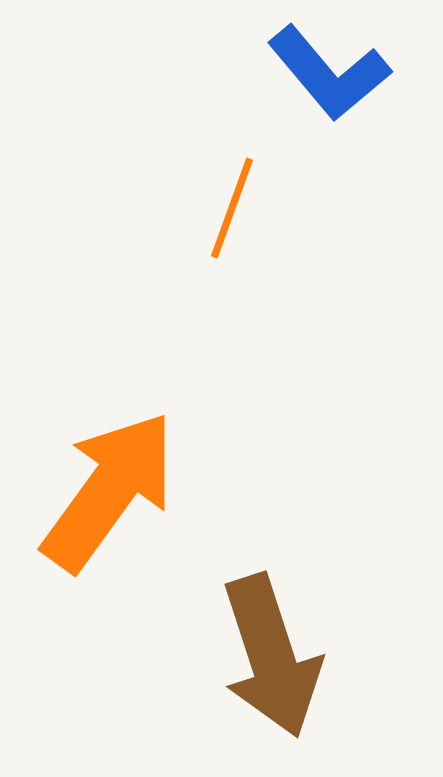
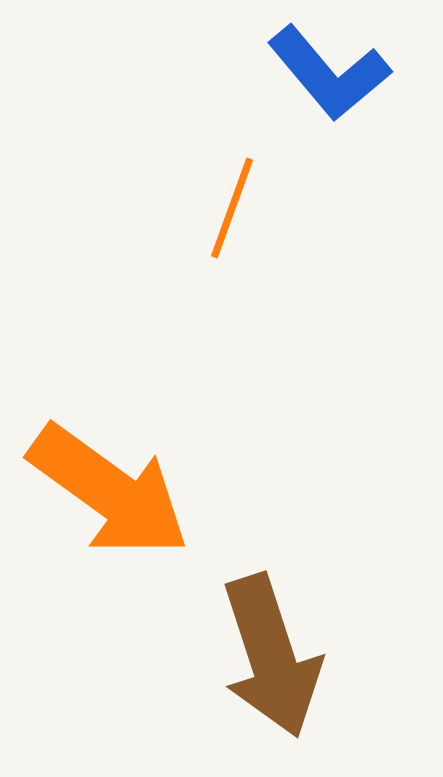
orange arrow: rotated 90 degrees clockwise
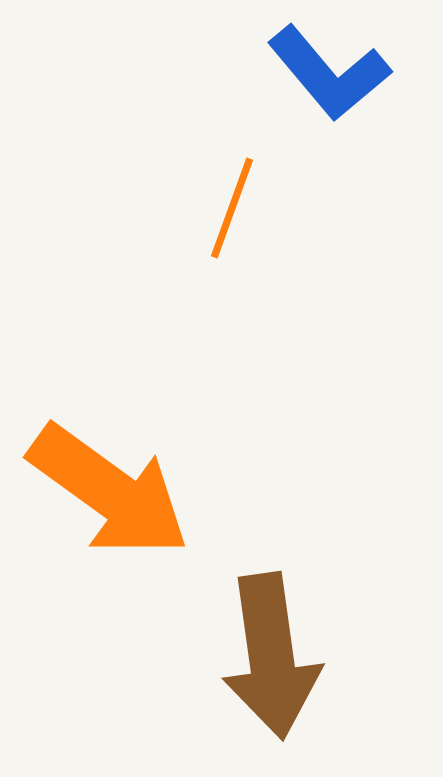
brown arrow: rotated 10 degrees clockwise
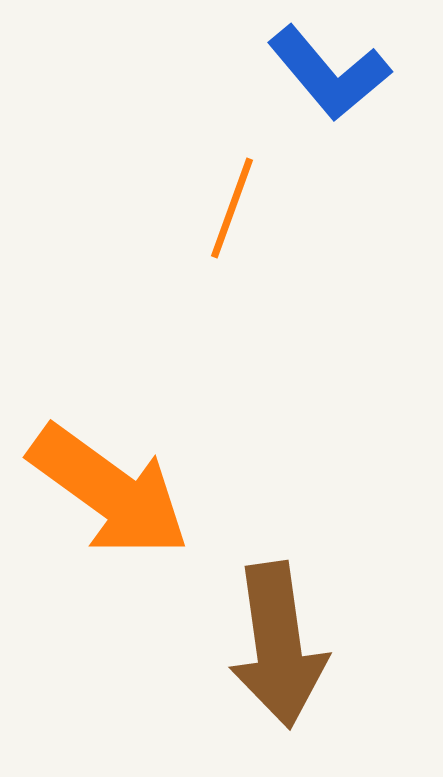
brown arrow: moved 7 px right, 11 px up
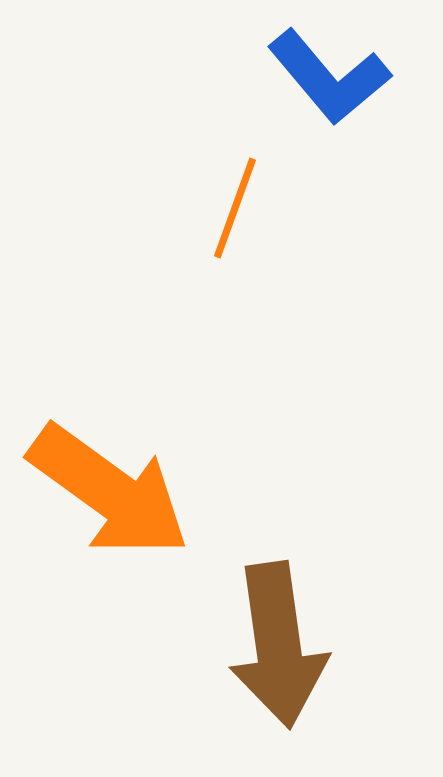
blue L-shape: moved 4 px down
orange line: moved 3 px right
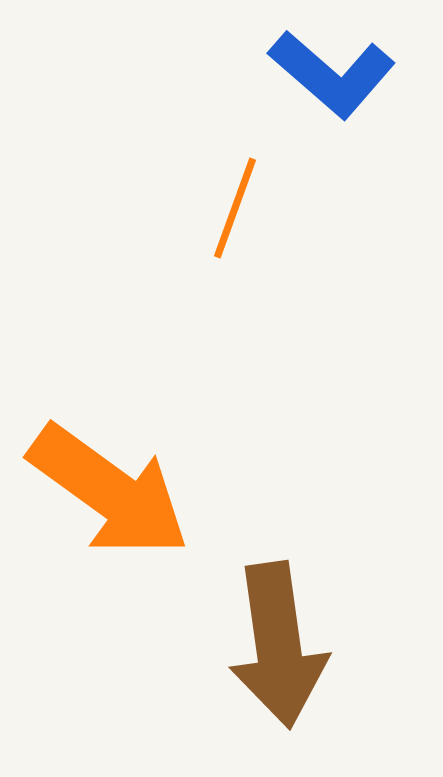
blue L-shape: moved 3 px right, 3 px up; rotated 9 degrees counterclockwise
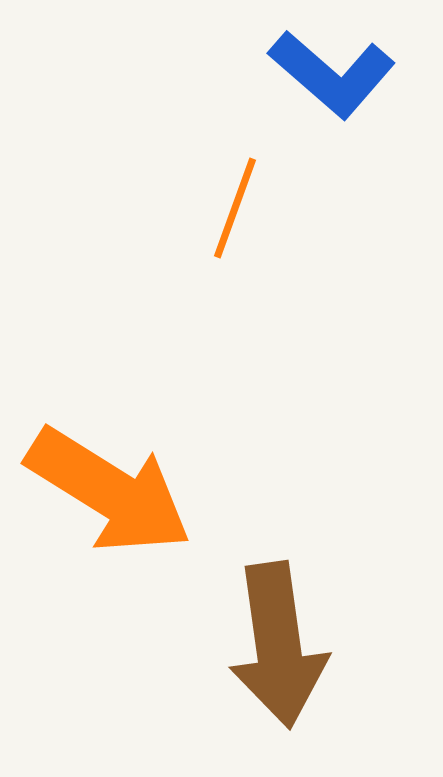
orange arrow: rotated 4 degrees counterclockwise
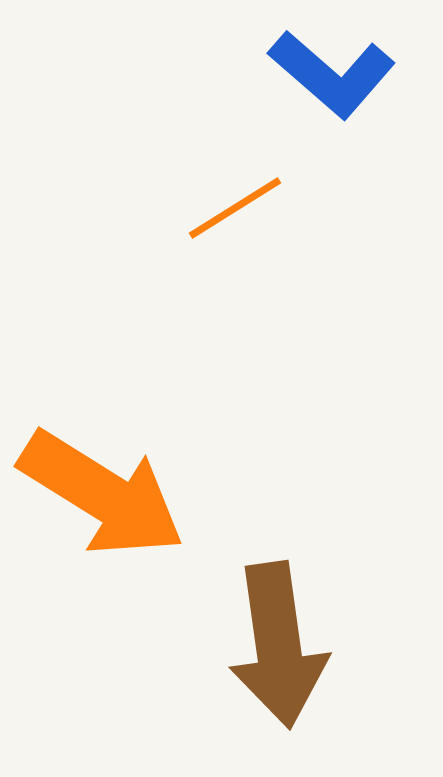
orange line: rotated 38 degrees clockwise
orange arrow: moved 7 px left, 3 px down
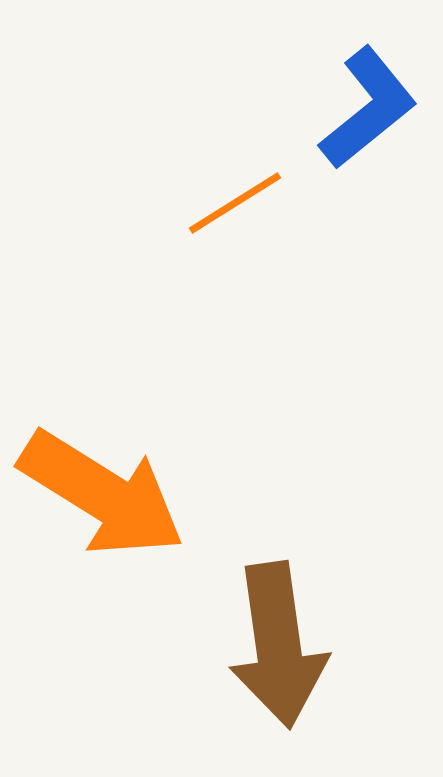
blue L-shape: moved 36 px right, 34 px down; rotated 80 degrees counterclockwise
orange line: moved 5 px up
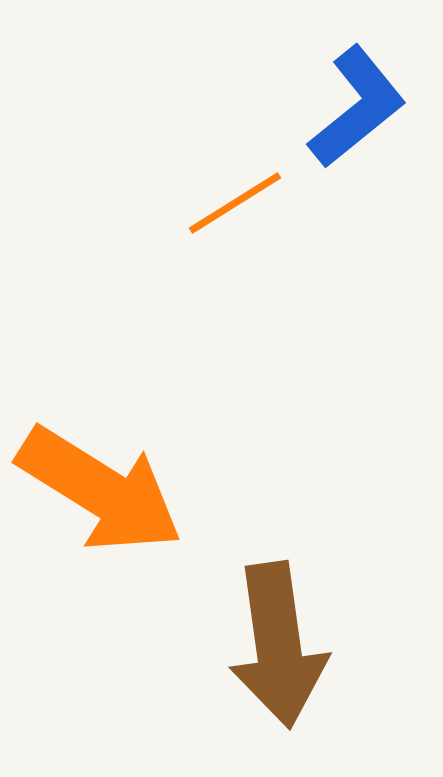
blue L-shape: moved 11 px left, 1 px up
orange arrow: moved 2 px left, 4 px up
